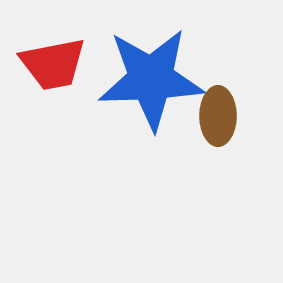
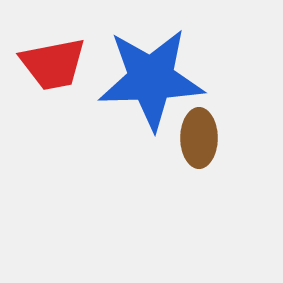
brown ellipse: moved 19 px left, 22 px down
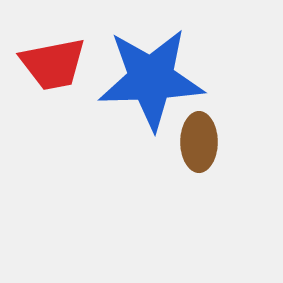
brown ellipse: moved 4 px down
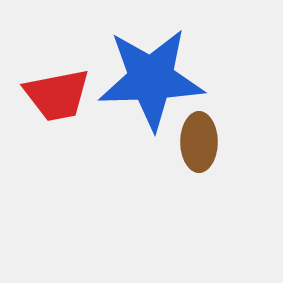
red trapezoid: moved 4 px right, 31 px down
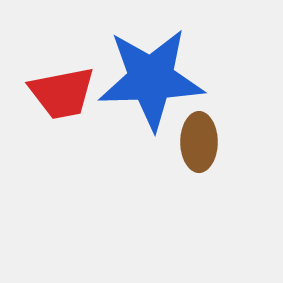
red trapezoid: moved 5 px right, 2 px up
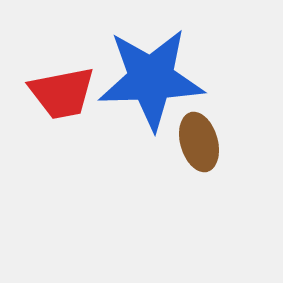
brown ellipse: rotated 16 degrees counterclockwise
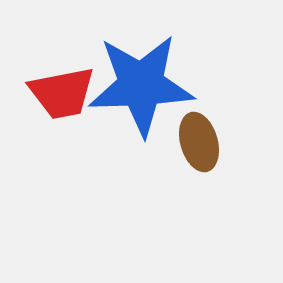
blue star: moved 10 px left, 6 px down
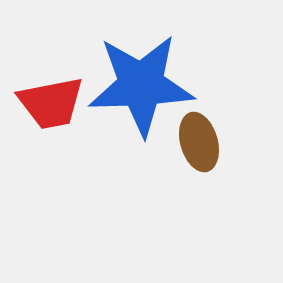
red trapezoid: moved 11 px left, 10 px down
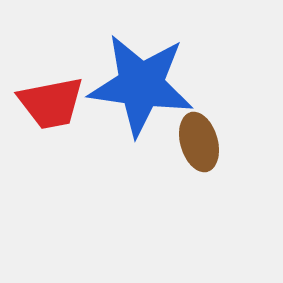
blue star: rotated 10 degrees clockwise
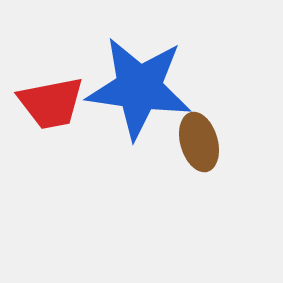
blue star: moved 2 px left, 3 px down
